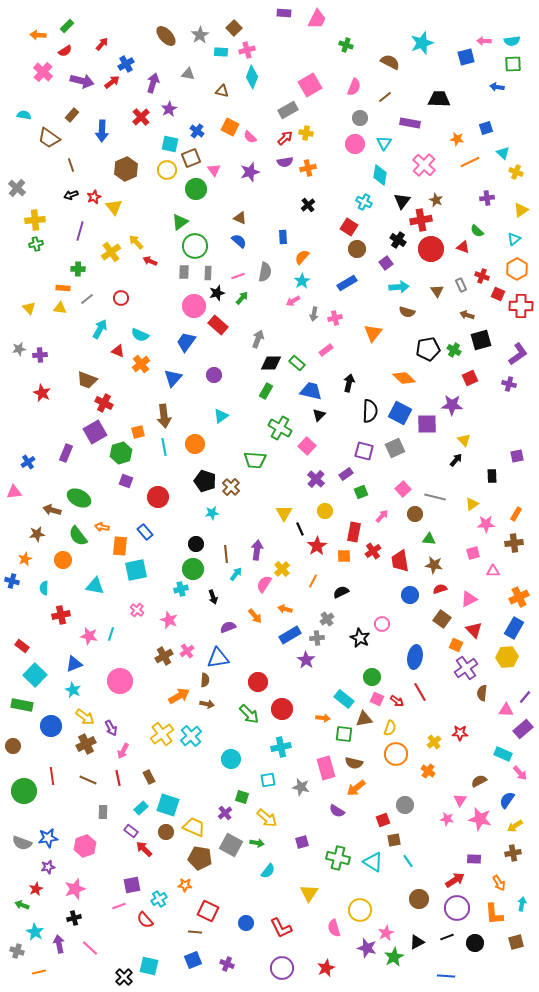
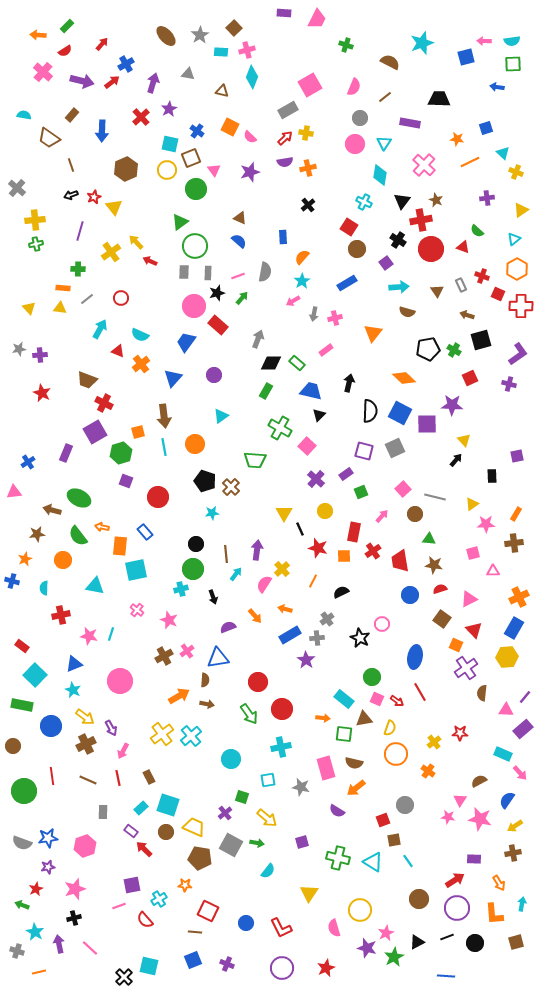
red star at (317, 546): moved 1 px right, 2 px down; rotated 24 degrees counterclockwise
green arrow at (249, 714): rotated 10 degrees clockwise
pink star at (447, 819): moved 1 px right, 2 px up
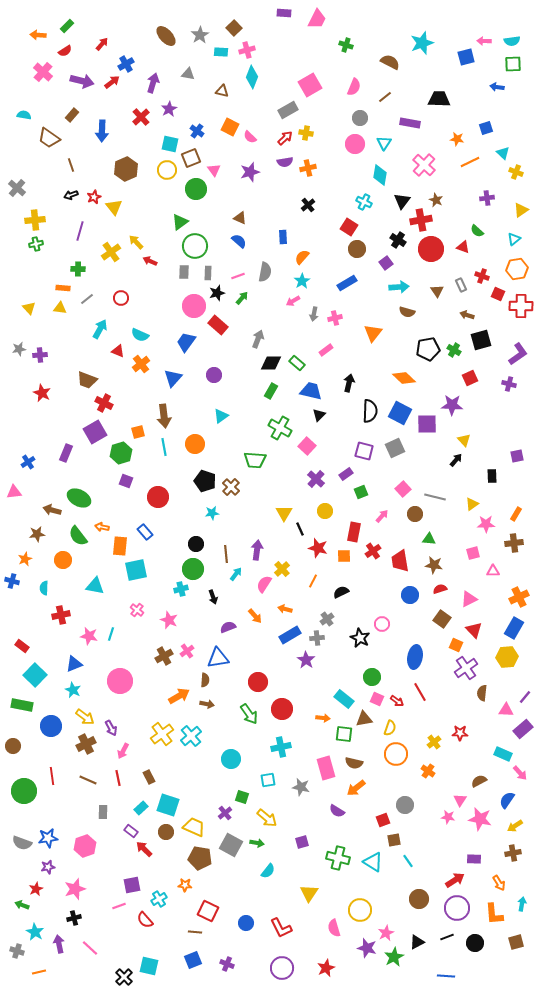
orange hexagon at (517, 269): rotated 20 degrees clockwise
green rectangle at (266, 391): moved 5 px right
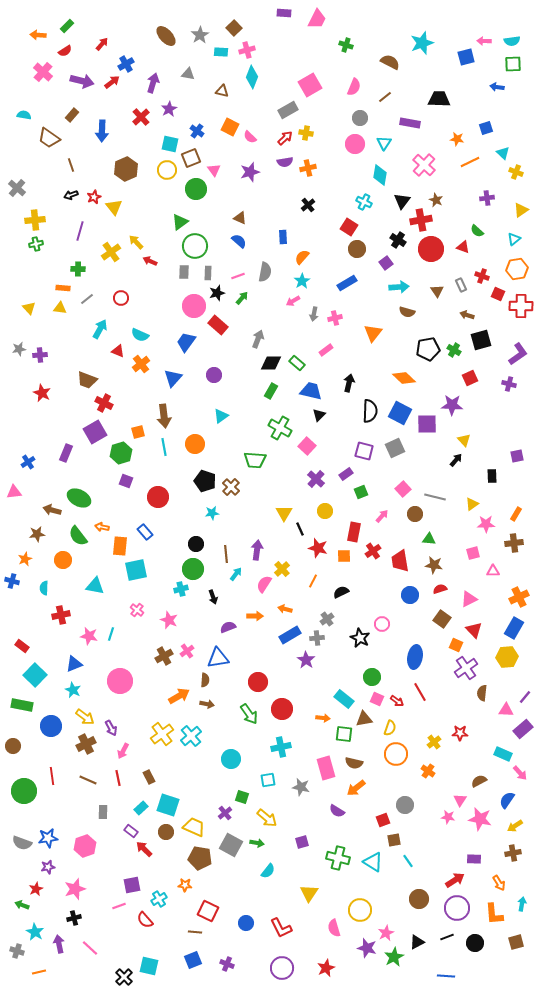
orange arrow at (255, 616): rotated 49 degrees counterclockwise
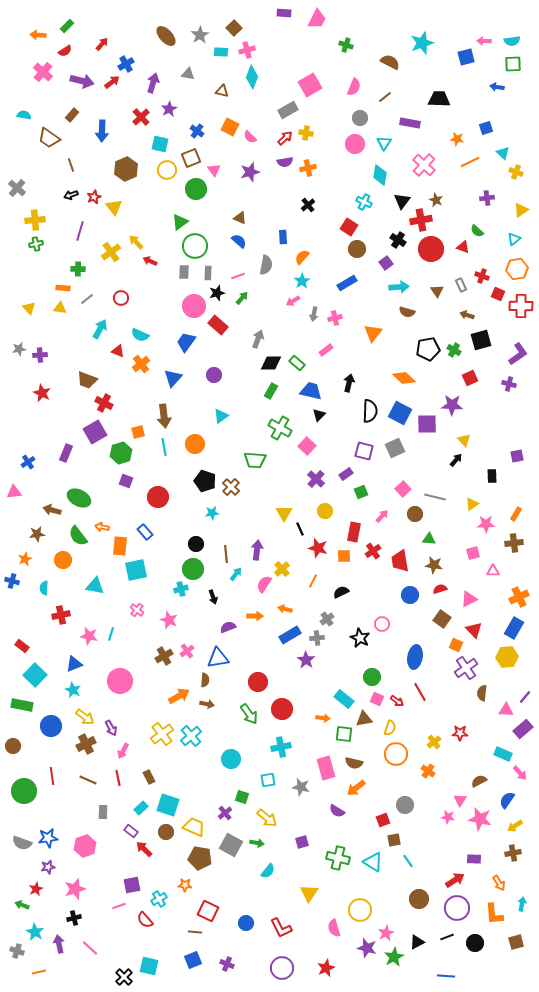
cyan square at (170, 144): moved 10 px left
gray semicircle at (265, 272): moved 1 px right, 7 px up
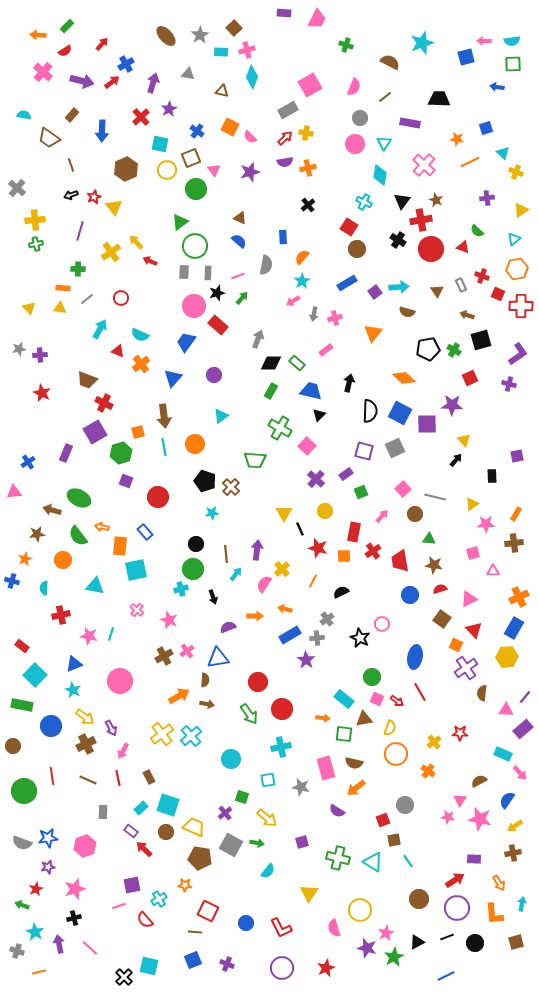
purple square at (386, 263): moved 11 px left, 29 px down
blue line at (446, 976): rotated 30 degrees counterclockwise
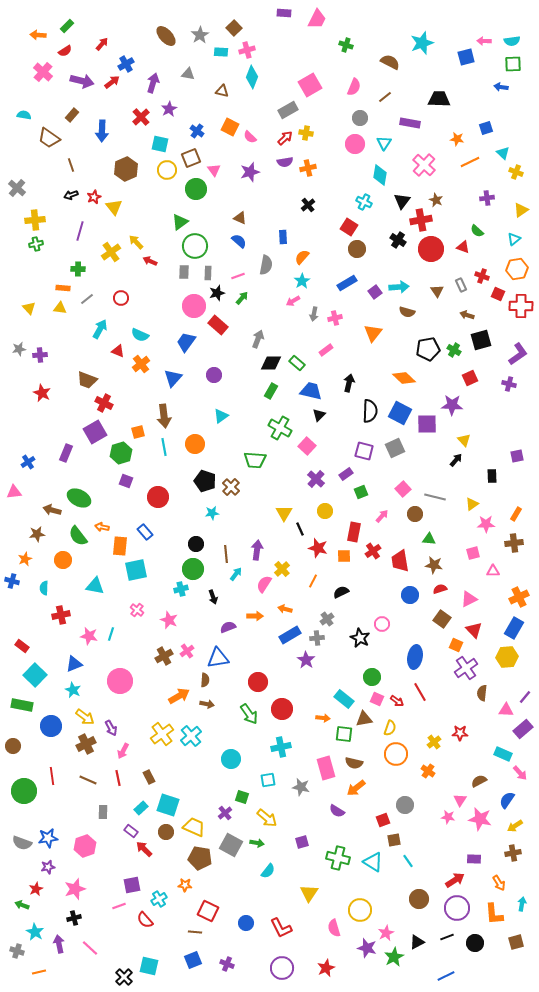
blue arrow at (497, 87): moved 4 px right
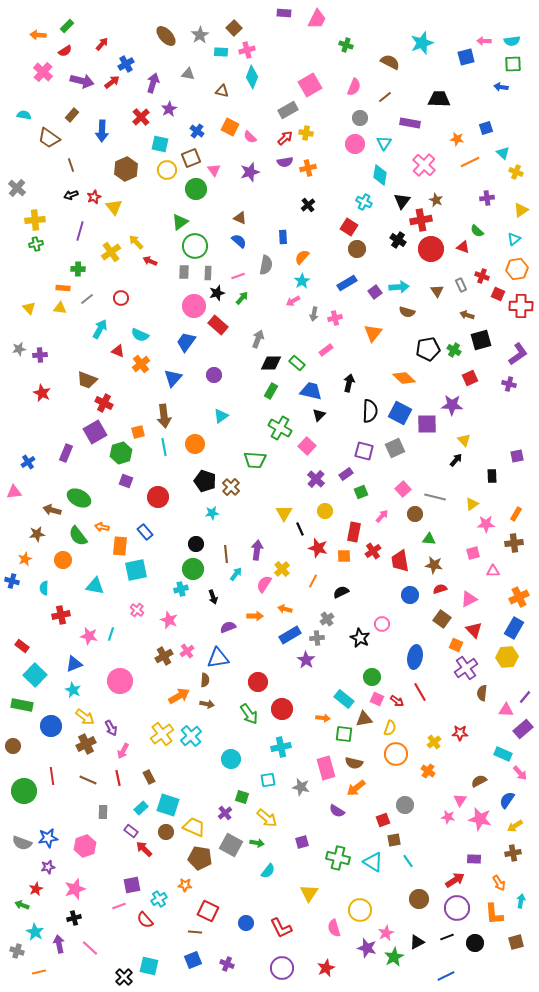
cyan arrow at (522, 904): moved 1 px left, 3 px up
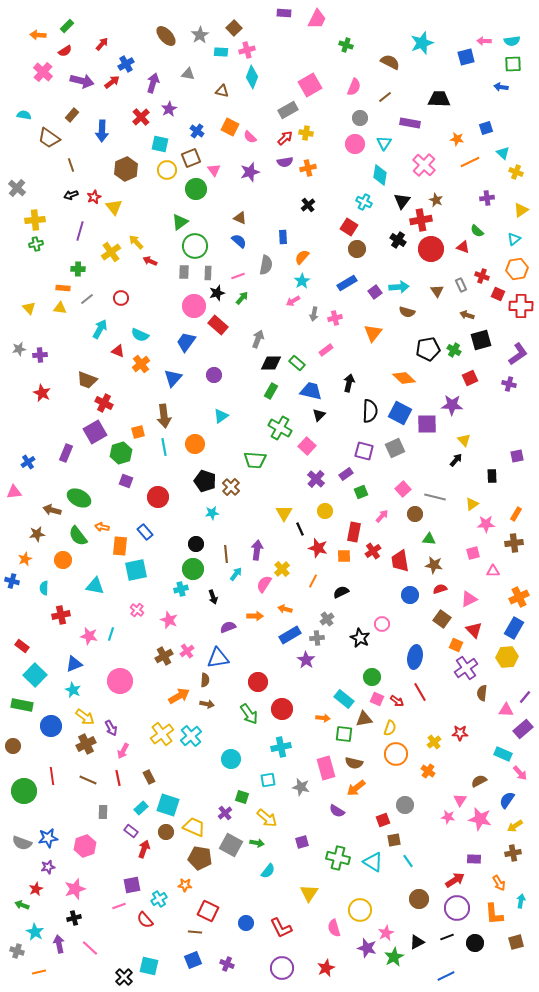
red arrow at (144, 849): rotated 66 degrees clockwise
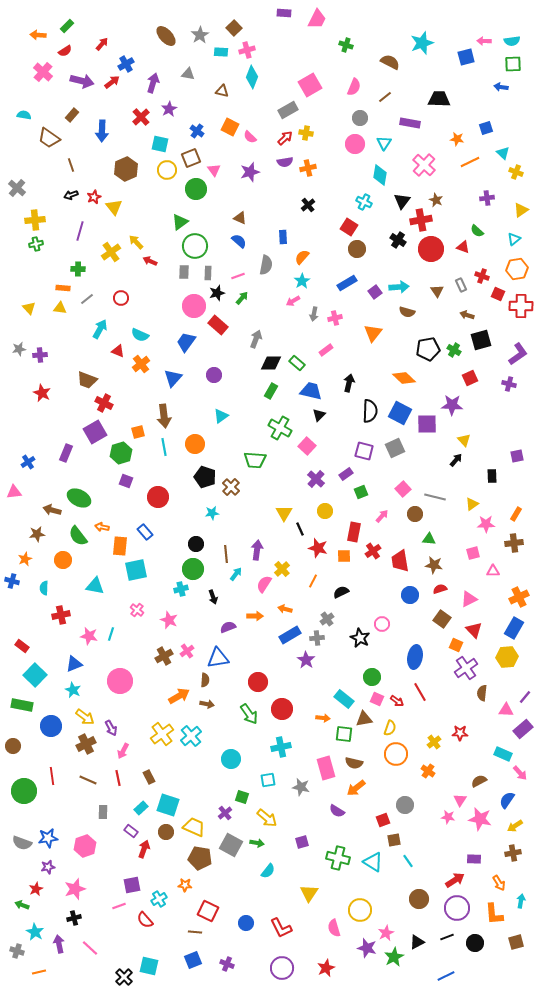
gray arrow at (258, 339): moved 2 px left
black pentagon at (205, 481): moved 4 px up
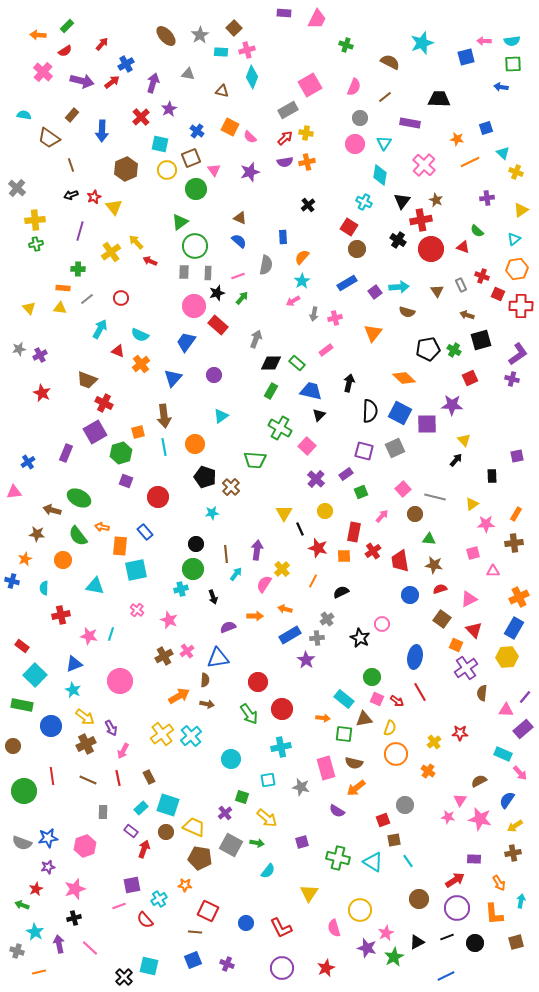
orange cross at (308, 168): moved 1 px left, 6 px up
purple cross at (40, 355): rotated 24 degrees counterclockwise
purple cross at (509, 384): moved 3 px right, 5 px up
brown star at (37, 534): rotated 14 degrees clockwise
